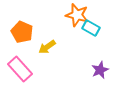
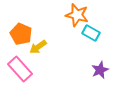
cyan rectangle: moved 5 px down
orange pentagon: moved 1 px left, 2 px down
yellow arrow: moved 9 px left
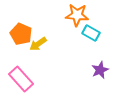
orange star: rotated 10 degrees counterclockwise
yellow arrow: moved 3 px up
pink rectangle: moved 1 px right, 10 px down
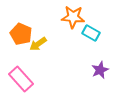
orange star: moved 4 px left, 2 px down
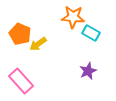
orange pentagon: moved 1 px left
purple star: moved 12 px left, 1 px down
pink rectangle: moved 2 px down
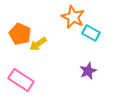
orange star: rotated 20 degrees clockwise
pink rectangle: moved 1 px up; rotated 15 degrees counterclockwise
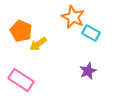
orange pentagon: moved 1 px right, 3 px up
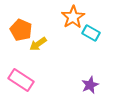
orange star: rotated 15 degrees clockwise
orange pentagon: moved 1 px up
purple star: moved 2 px right, 14 px down
